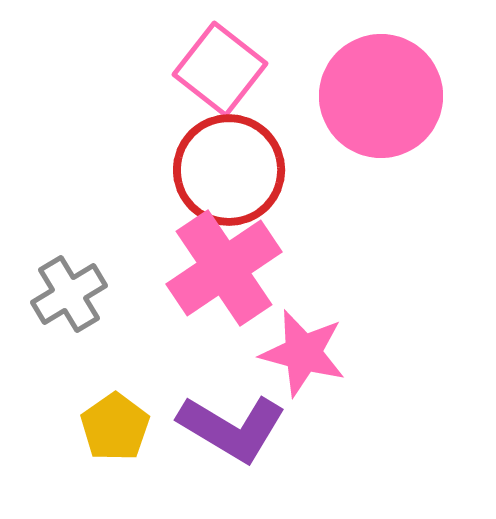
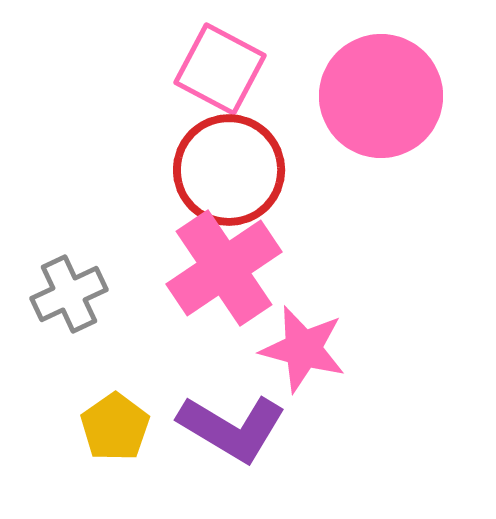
pink square: rotated 10 degrees counterclockwise
gray cross: rotated 6 degrees clockwise
pink star: moved 4 px up
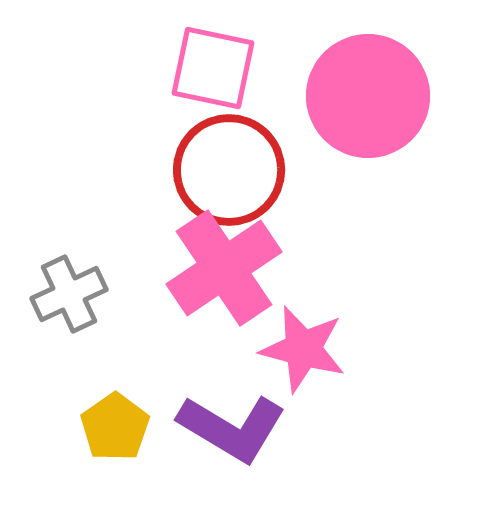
pink square: moved 7 px left, 1 px up; rotated 16 degrees counterclockwise
pink circle: moved 13 px left
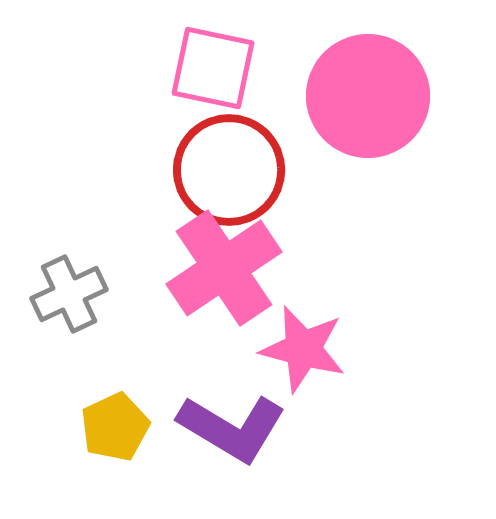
yellow pentagon: rotated 10 degrees clockwise
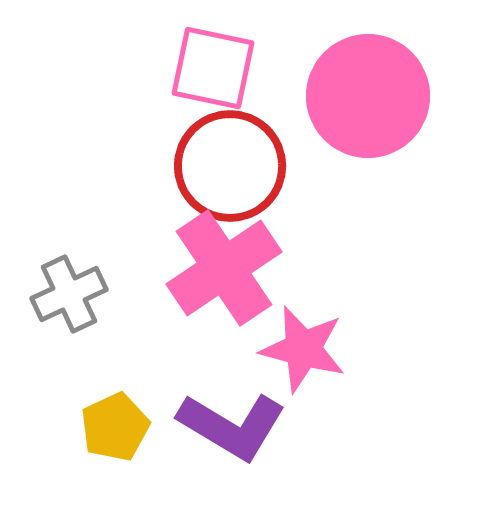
red circle: moved 1 px right, 4 px up
purple L-shape: moved 2 px up
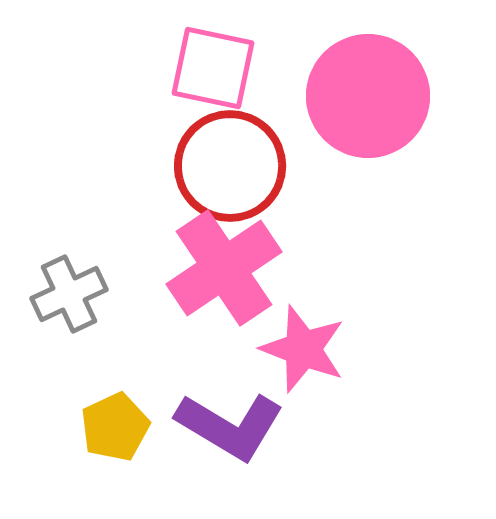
pink star: rotated 6 degrees clockwise
purple L-shape: moved 2 px left
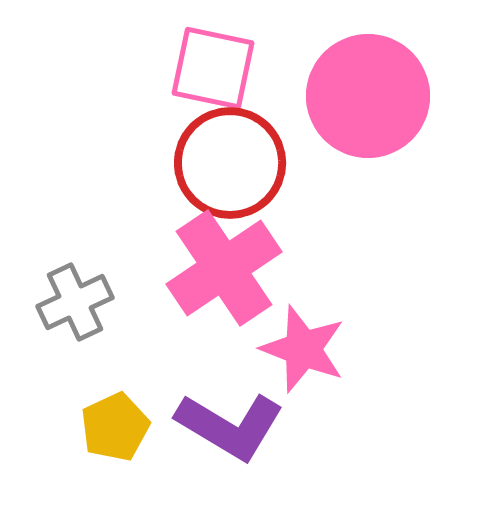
red circle: moved 3 px up
gray cross: moved 6 px right, 8 px down
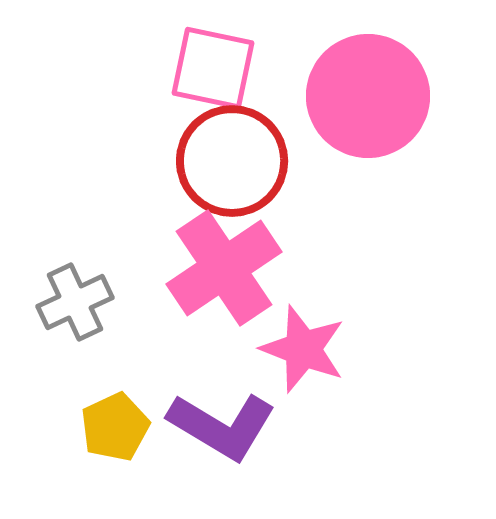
red circle: moved 2 px right, 2 px up
purple L-shape: moved 8 px left
